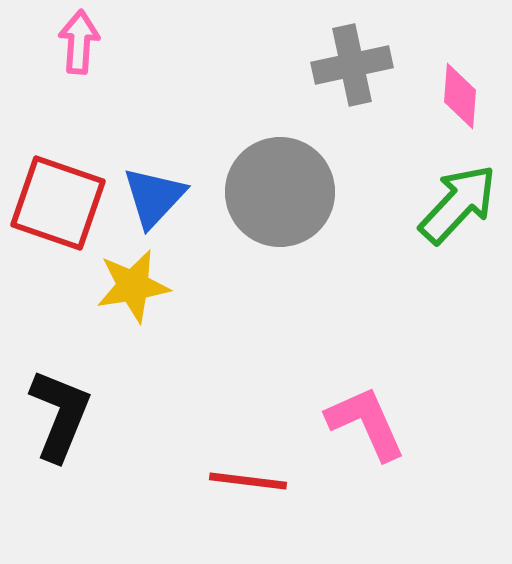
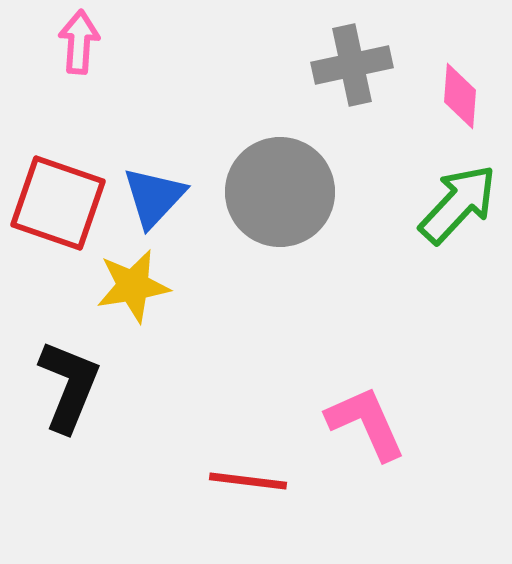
black L-shape: moved 9 px right, 29 px up
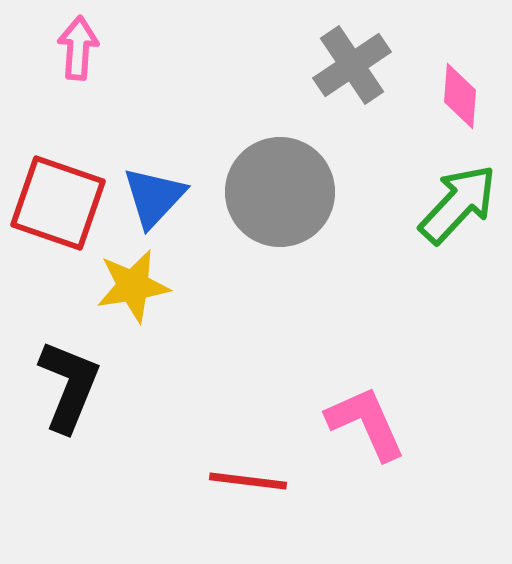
pink arrow: moved 1 px left, 6 px down
gray cross: rotated 22 degrees counterclockwise
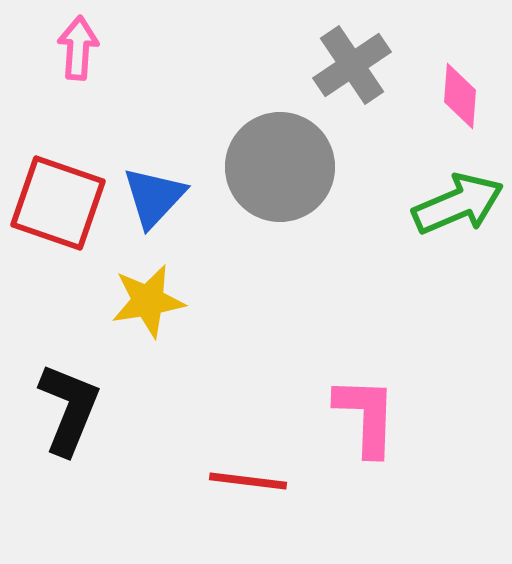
gray circle: moved 25 px up
green arrow: rotated 24 degrees clockwise
yellow star: moved 15 px right, 15 px down
black L-shape: moved 23 px down
pink L-shape: moved 7 px up; rotated 26 degrees clockwise
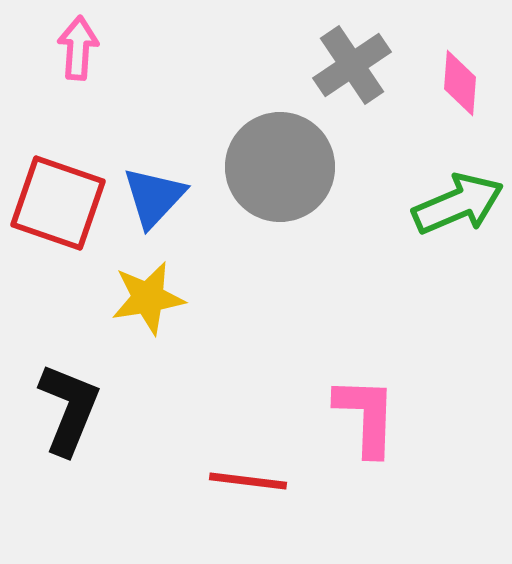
pink diamond: moved 13 px up
yellow star: moved 3 px up
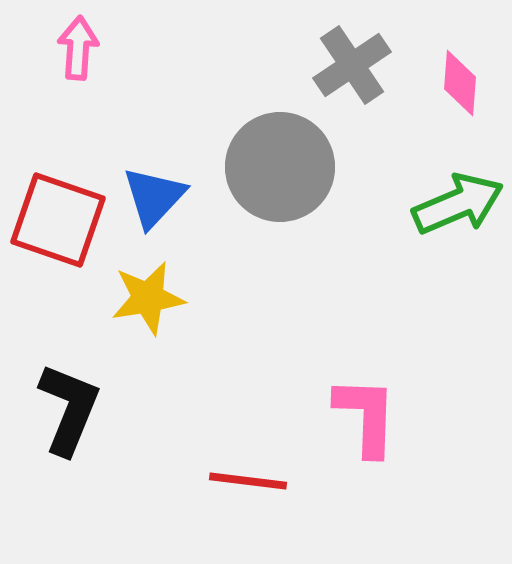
red square: moved 17 px down
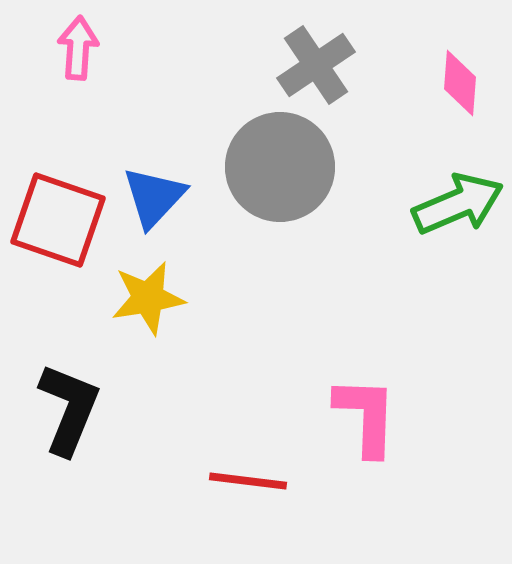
gray cross: moved 36 px left
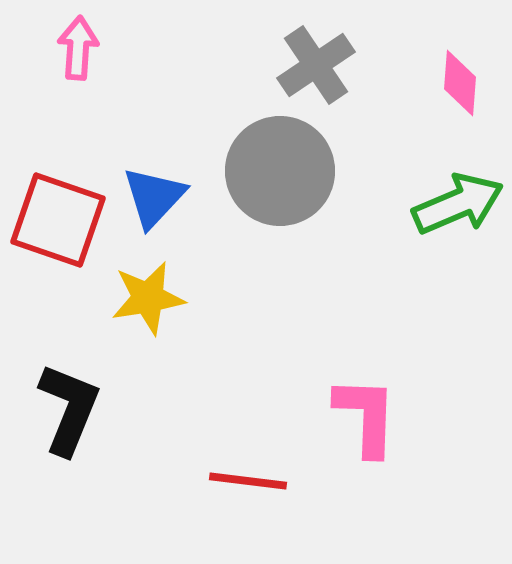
gray circle: moved 4 px down
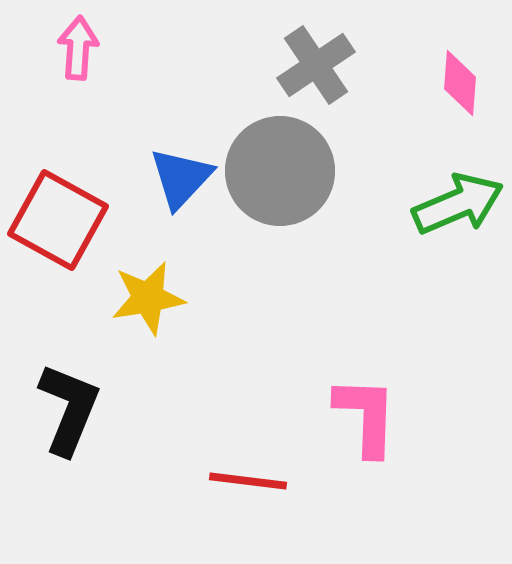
blue triangle: moved 27 px right, 19 px up
red square: rotated 10 degrees clockwise
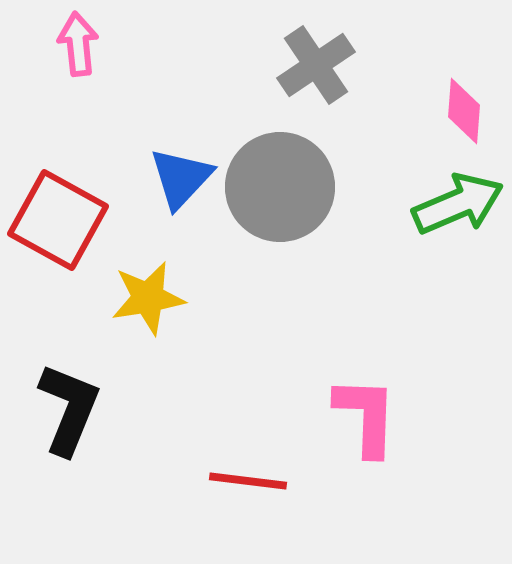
pink arrow: moved 4 px up; rotated 10 degrees counterclockwise
pink diamond: moved 4 px right, 28 px down
gray circle: moved 16 px down
